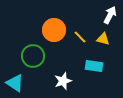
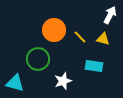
green circle: moved 5 px right, 3 px down
cyan triangle: rotated 18 degrees counterclockwise
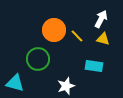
white arrow: moved 9 px left, 4 px down
yellow line: moved 3 px left, 1 px up
white star: moved 3 px right, 5 px down
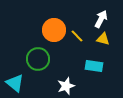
cyan triangle: rotated 24 degrees clockwise
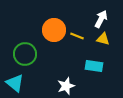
yellow line: rotated 24 degrees counterclockwise
green circle: moved 13 px left, 5 px up
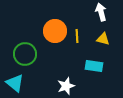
white arrow: moved 7 px up; rotated 42 degrees counterclockwise
orange circle: moved 1 px right, 1 px down
yellow line: rotated 64 degrees clockwise
